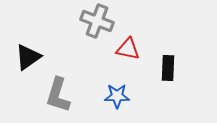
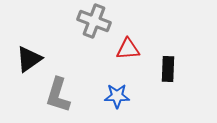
gray cross: moved 3 px left
red triangle: rotated 15 degrees counterclockwise
black triangle: moved 1 px right, 2 px down
black rectangle: moved 1 px down
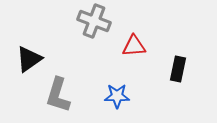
red triangle: moved 6 px right, 3 px up
black rectangle: moved 10 px right; rotated 10 degrees clockwise
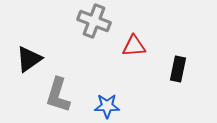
blue star: moved 10 px left, 10 px down
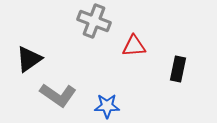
gray L-shape: rotated 72 degrees counterclockwise
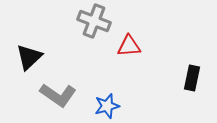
red triangle: moved 5 px left
black triangle: moved 2 px up; rotated 8 degrees counterclockwise
black rectangle: moved 14 px right, 9 px down
blue star: rotated 15 degrees counterclockwise
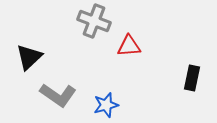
blue star: moved 1 px left, 1 px up
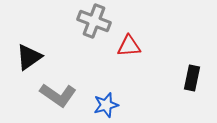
black triangle: rotated 8 degrees clockwise
